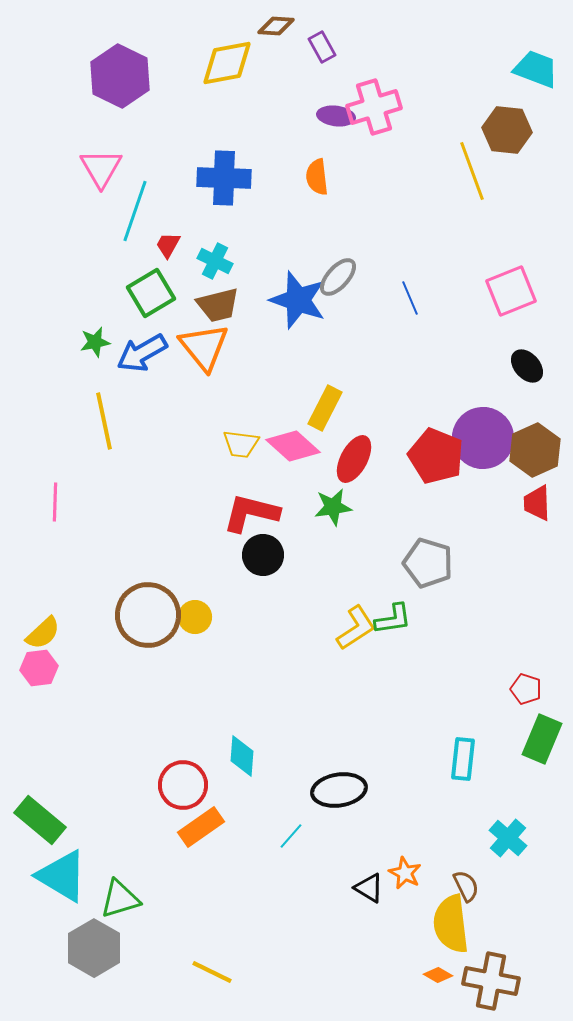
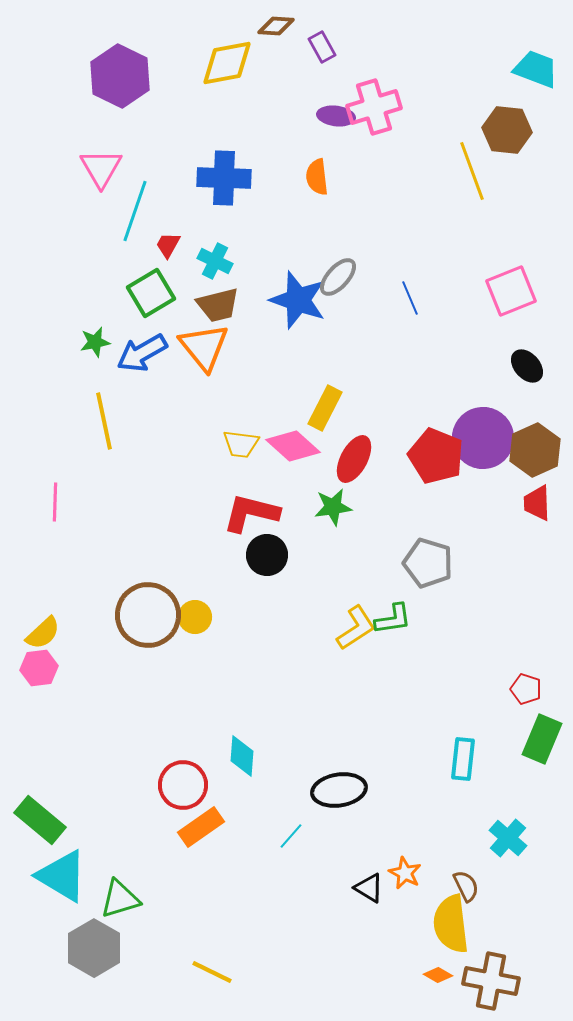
black circle at (263, 555): moved 4 px right
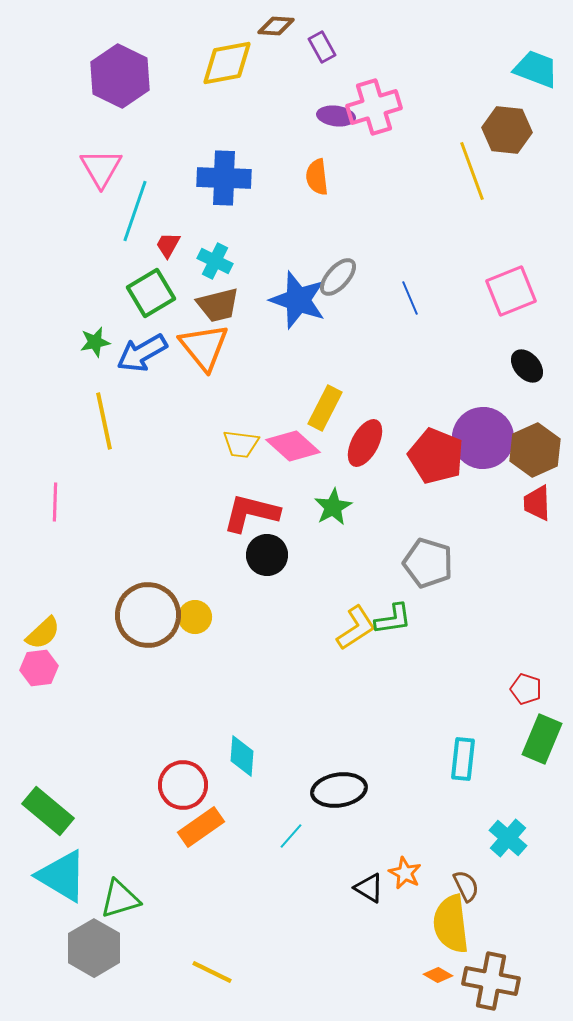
red ellipse at (354, 459): moved 11 px right, 16 px up
green star at (333, 507): rotated 21 degrees counterclockwise
green rectangle at (40, 820): moved 8 px right, 9 px up
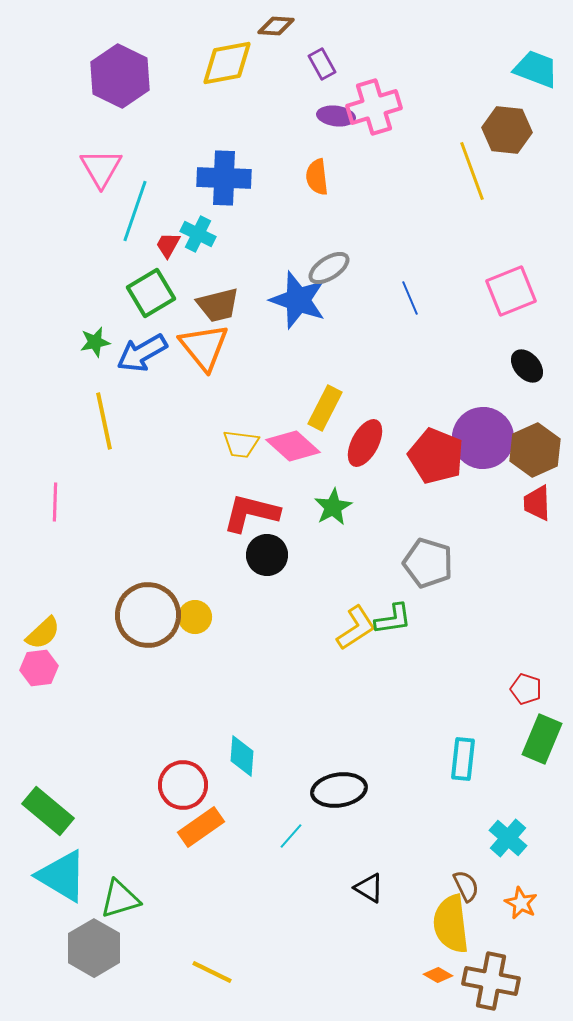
purple rectangle at (322, 47): moved 17 px down
cyan cross at (215, 261): moved 17 px left, 27 px up
gray ellipse at (338, 277): moved 9 px left, 9 px up; rotated 15 degrees clockwise
orange star at (405, 873): moved 116 px right, 30 px down
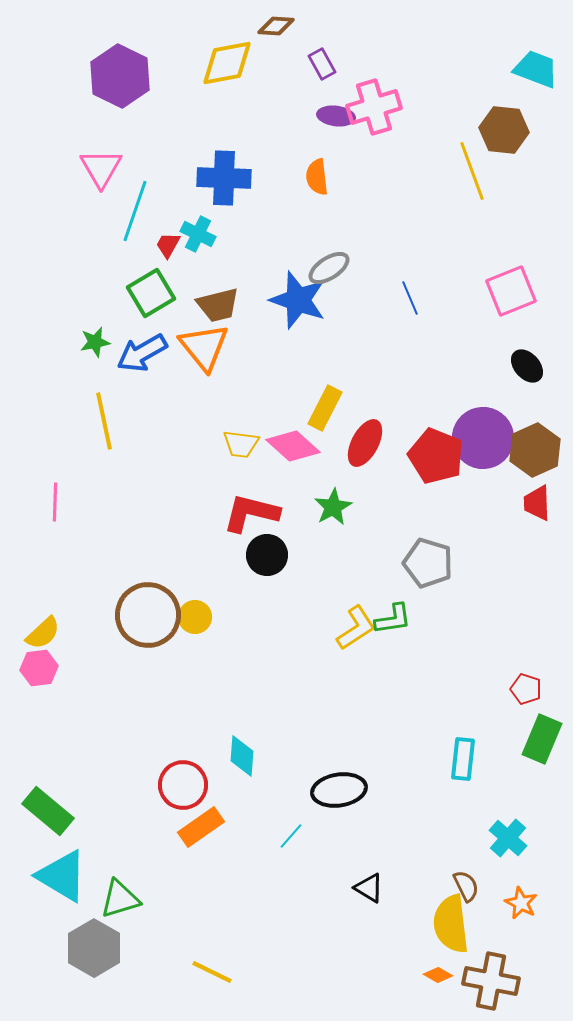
brown hexagon at (507, 130): moved 3 px left
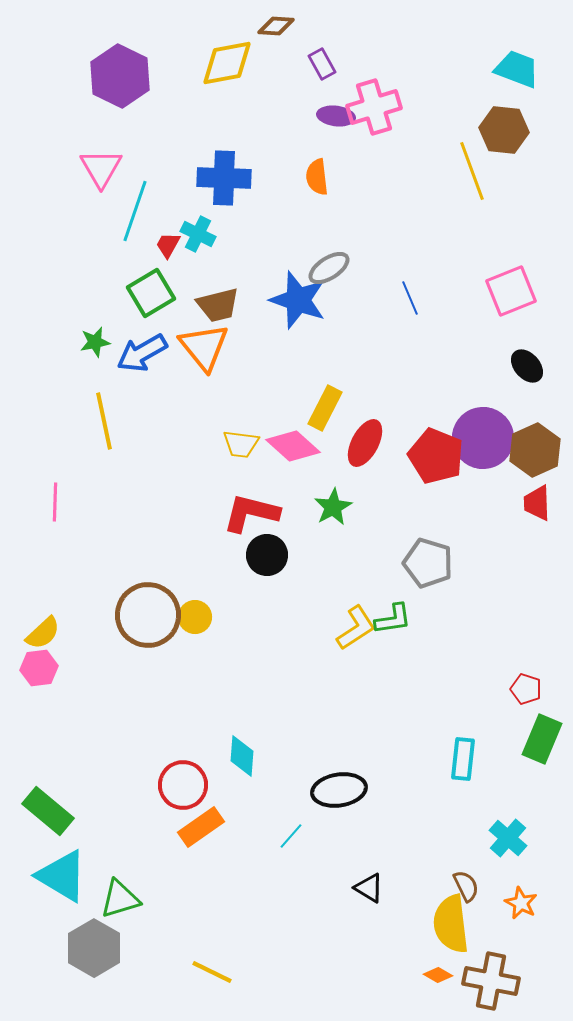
cyan trapezoid at (536, 69): moved 19 px left
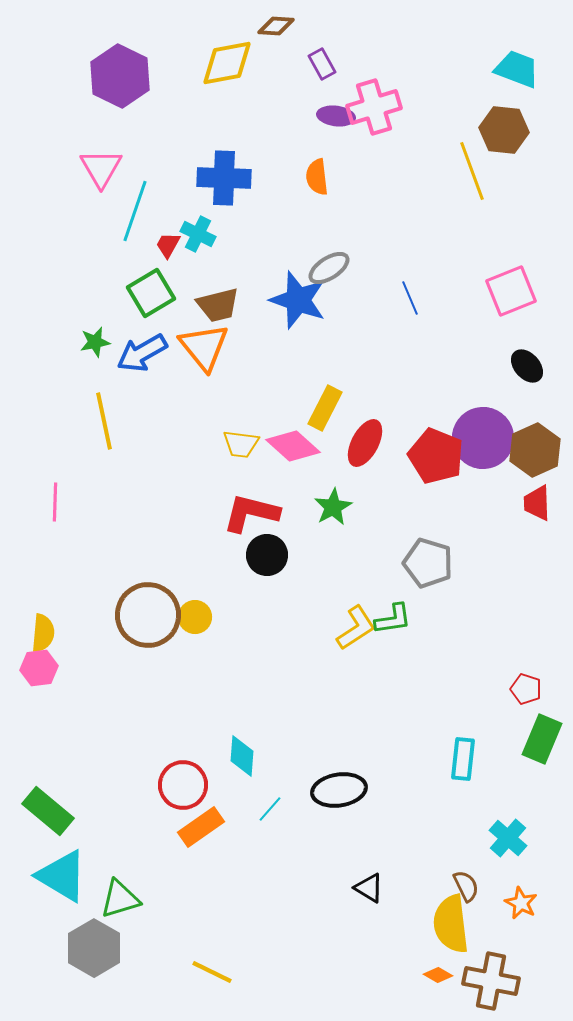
yellow semicircle at (43, 633): rotated 42 degrees counterclockwise
cyan line at (291, 836): moved 21 px left, 27 px up
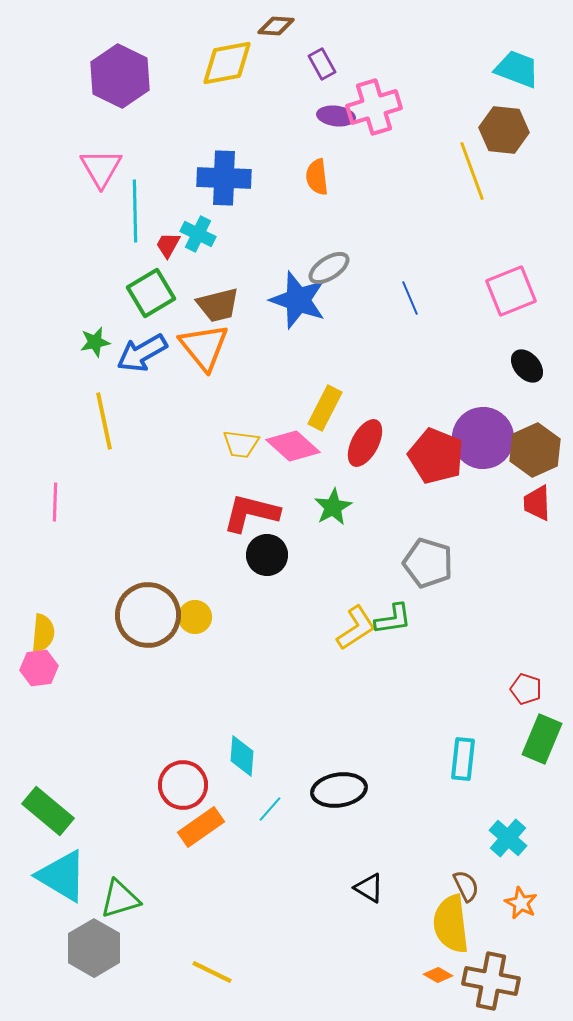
cyan line at (135, 211): rotated 20 degrees counterclockwise
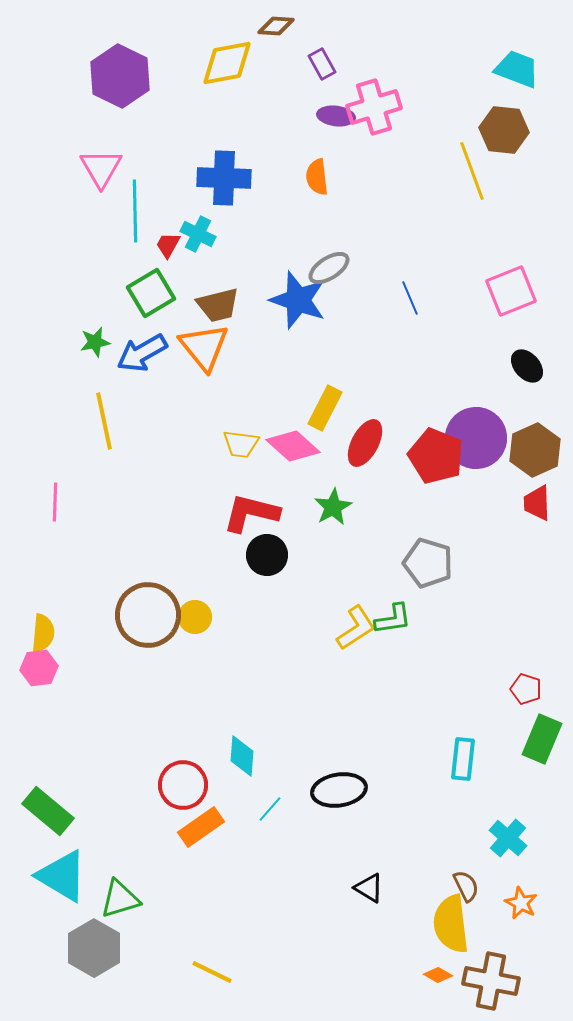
purple circle at (483, 438): moved 7 px left
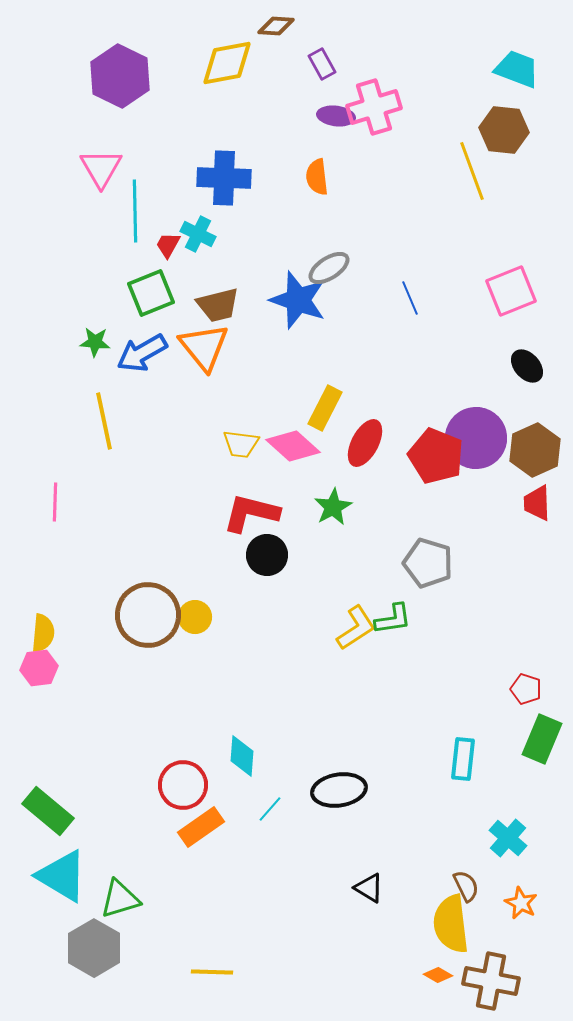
green square at (151, 293): rotated 9 degrees clockwise
green star at (95, 342): rotated 16 degrees clockwise
yellow line at (212, 972): rotated 24 degrees counterclockwise
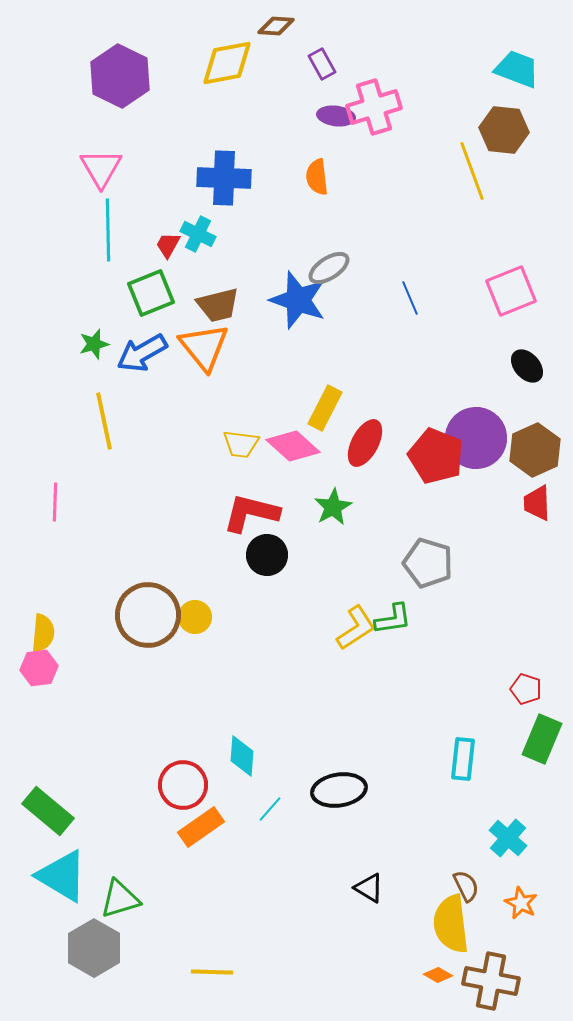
cyan line at (135, 211): moved 27 px left, 19 px down
green star at (95, 342): moved 1 px left, 2 px down; rotated 20 degrees counterclockwise
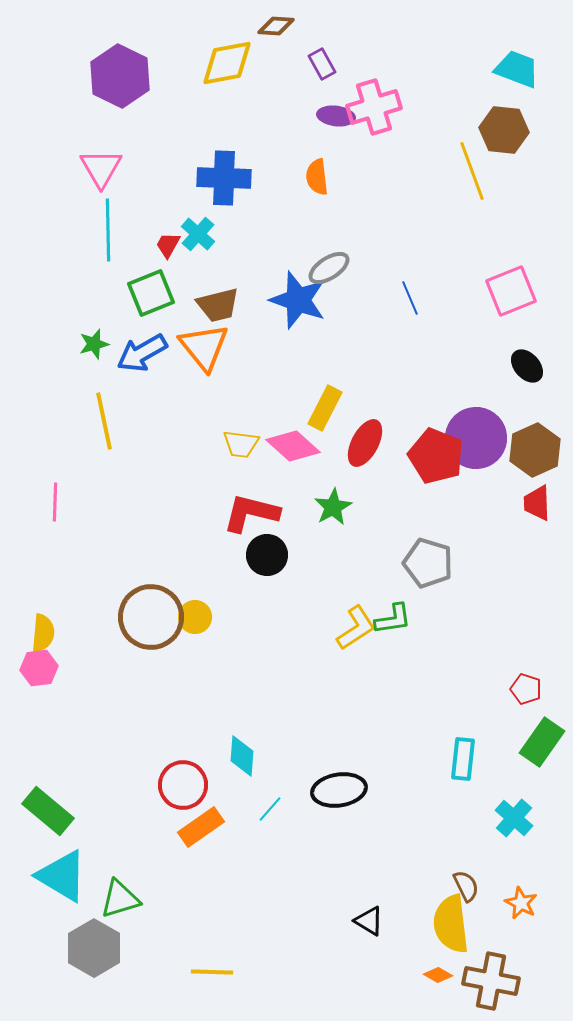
cyan cross at (198, 234): rotated 16 degrees clockwise
brown circle at (148, 615): moved 3 px right, 2 px down
green rectangle at (542, 739): moved 3 px down; rotated 12 degrees clockwise
cyan cross at (508, 838): moved 6 px right, 20 px up
black triangle at (369, 888): moved 33 px down
